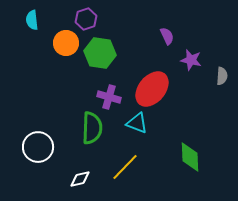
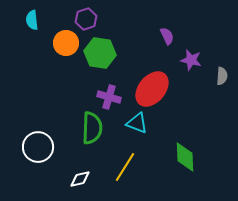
green diamond: moved 5 px left
yellow line: rotated 12 degrees counterclockwise
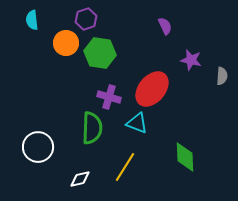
purple semicircle: moved 2 px left, 10 px up
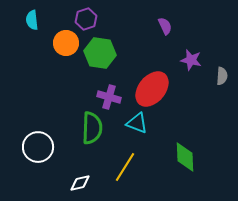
white diamond: moved 4 px down
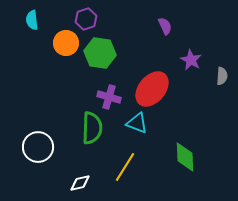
purple star: rotated 15 degrees clockwise
